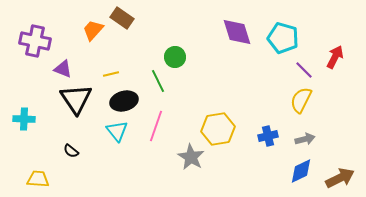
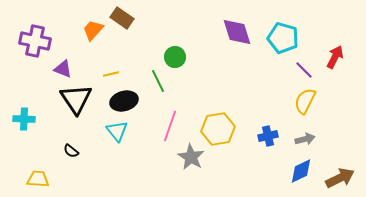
yellow semicircle: moved 4 px right, 1 px down
pink line: moved 14 px right
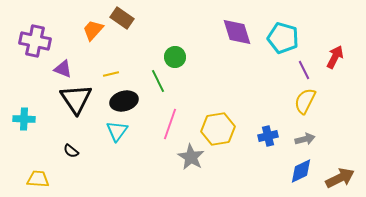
purple line: rotated 18 degrees clockwise
pink line: moved 2 px up
cyan triangle: rotated 15 degrees clockwise
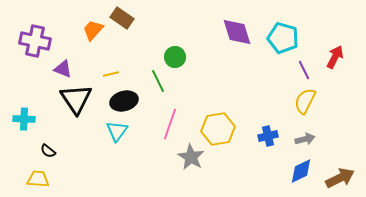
black semicircle: moved 23 px left
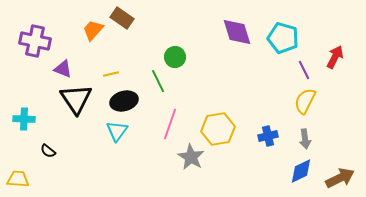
gray arrow: rotated 96 degrees clockwise
yellow trapezoid: moved 20 px left
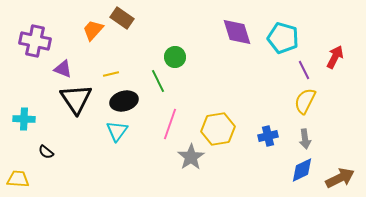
black semicircle: moved 2 px left, 1 px down
gray star: rotated 8 degrees clockwise
blue diamond: moved 1 px right, 1 px up
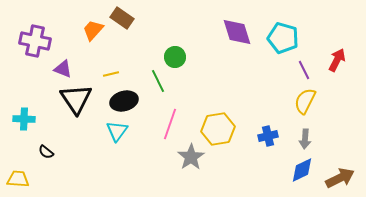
red arrow: moved 2 px right, 3 px down
gray arrow: rotated 12 degrees clockwise
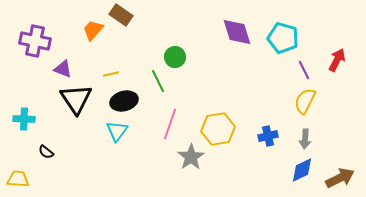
brown rectangle: moved 1 px left, 3 px up
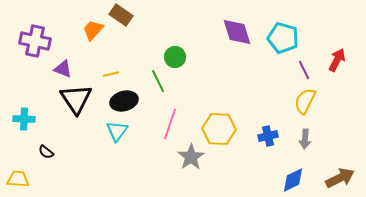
yellow hexagon: moved 1 px right; rotated 12 degrees clockwise
blue diamond: moved 9 px left, 10 px down
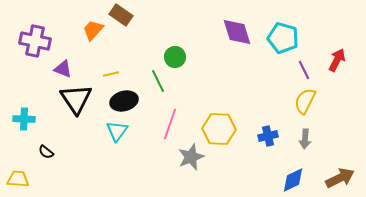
gray star: rotated 12 degrees clockwise
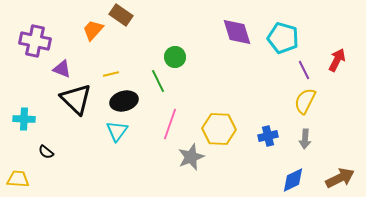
purple triangle: moved 1 px left
black triangle: rotated 12 degrees counterclockwise
